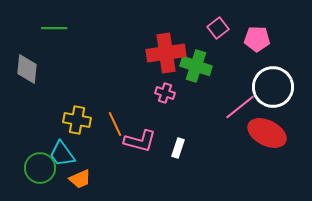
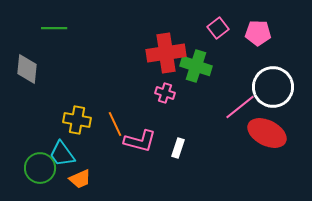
pink pentagon: moved 1 px right, 6 px up
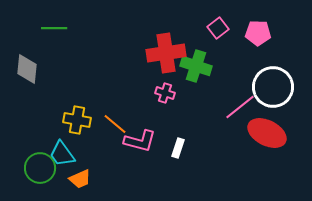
orange line: rotated 25 degrees counterclockwise
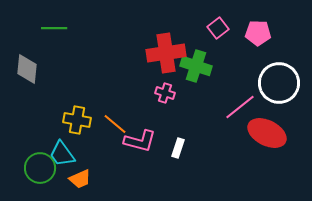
white circle: moved 6 px right, 4 px up
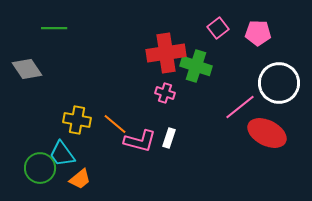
gray diamond: rotated 40 degrees counterclockwise
white rectangle: moved 9 px left, 10 px up
orange trapezoid: rotated 15 degrees counterclockwise
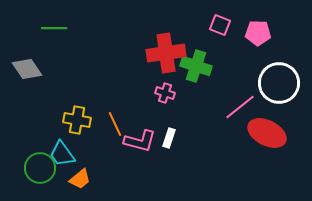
pink square: moved 2 px right, 3 px up; rotated 30 degrees counterclockwise
orange line: rotated 25 degrees clockwise
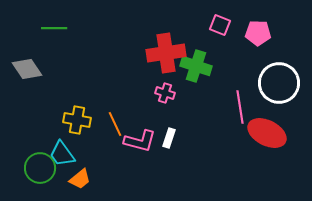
pink line: rotated 60 degrees counterclockwise
